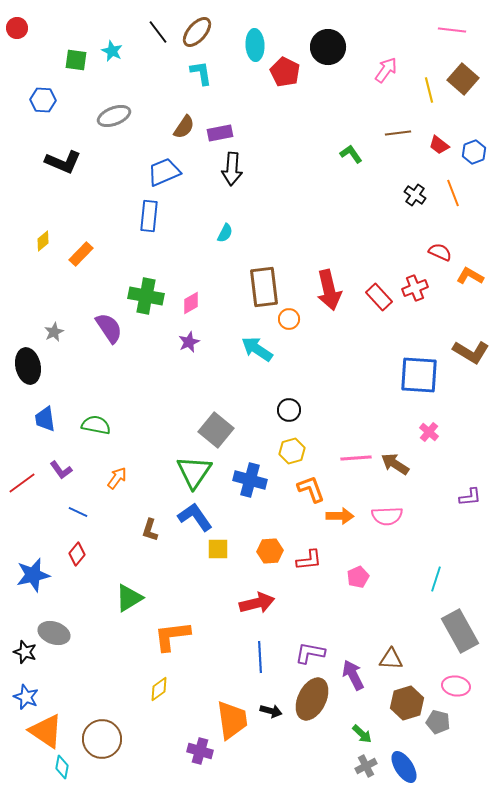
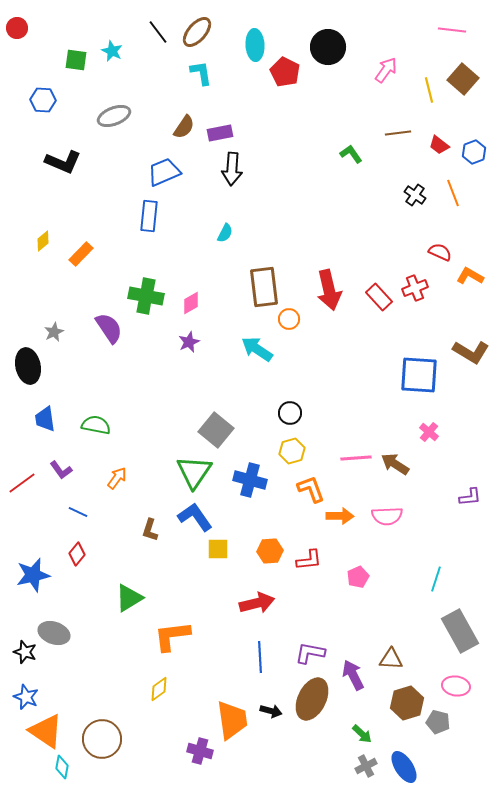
black circle at (289, 410): moved 1 px right, 3 px down
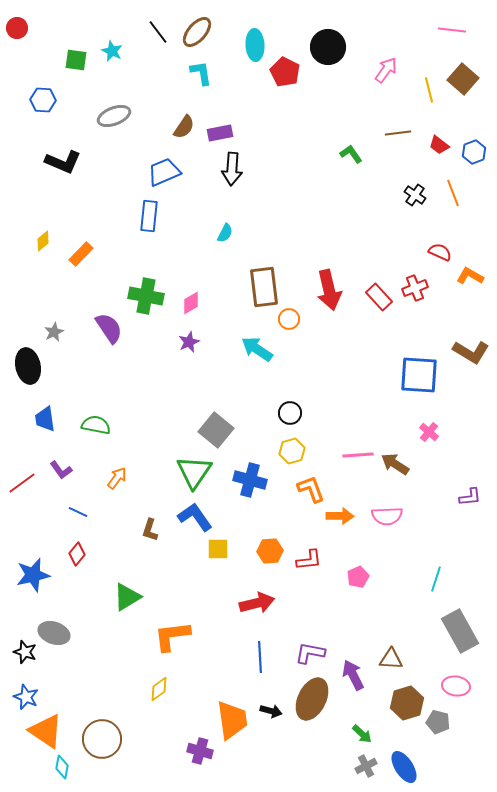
pink line at (356, 458): moved 2 px right, 3 px up
green triangle at (129, 598): moved 2 px left, 1 px up
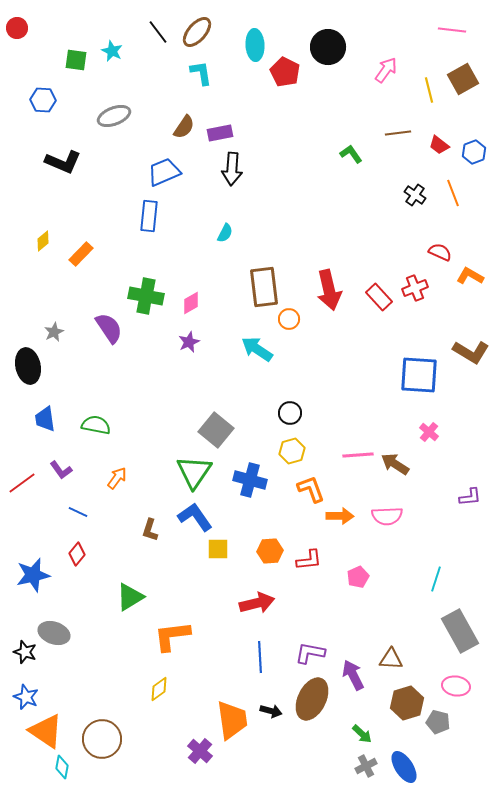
brown square at (463, 79): rotated 20 degrees clockwise
green triangle at (127, 597): moved 3 px right
purple cross at (200, 751): rotated 25 degrees clockwise
